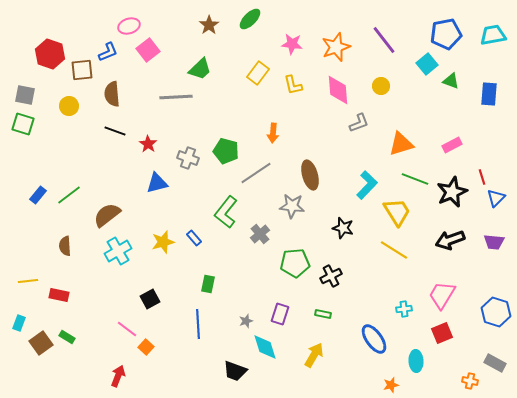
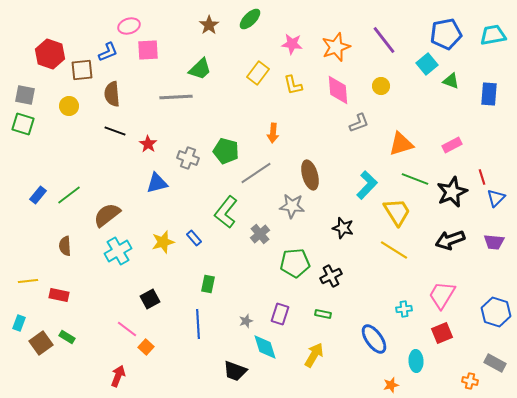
pink square at (148, 50): rotated 35 degrees clockwise
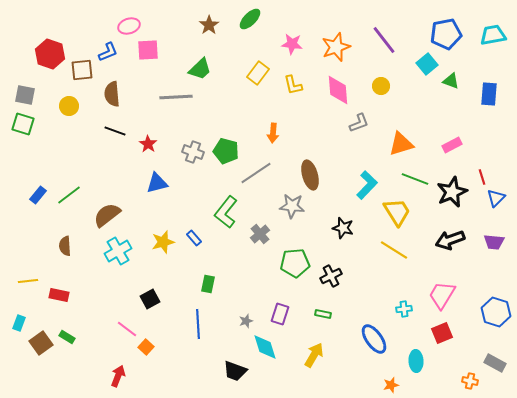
gray cross at (188, 158): moved 5 px right, 6 px up
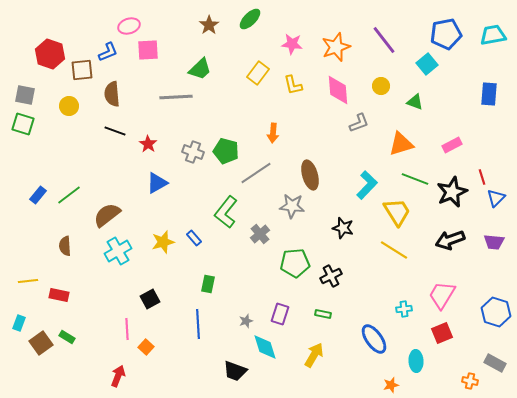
green triangle at (451, 81): moved 36 px left, 21 px down
blue triangle at (157, 183): rotated 15 degrees counterclockwise
pink line at (127, 329): rotated 50 degrees clockwise
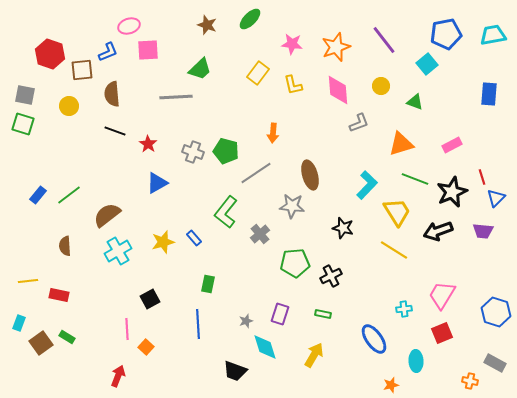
brown star at (209, 25): moved 2 px left; rotated 18 degrees counterclockwise
black arrow at (450, 240): moved 12 px left, 9 px up
purple trapezoid at (494, 242): moved 11 px left, 11 px up
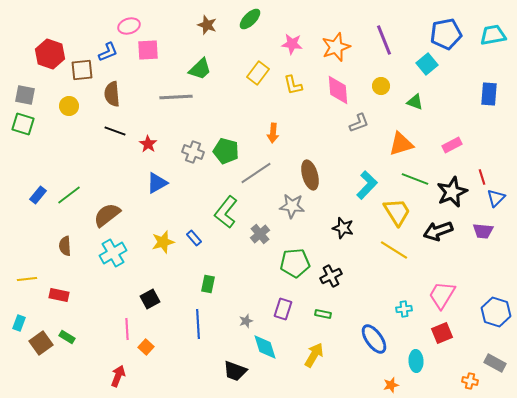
purple line at (384, 40): rotated 16 degrees clockwise
cyan cross at (118, 251): moved 5 px left, 2 px down
yellow line at (28, 281): moved 1 px left, 2 px up
purple rectangle at (280, 314): moved 3 px right, 5 px up
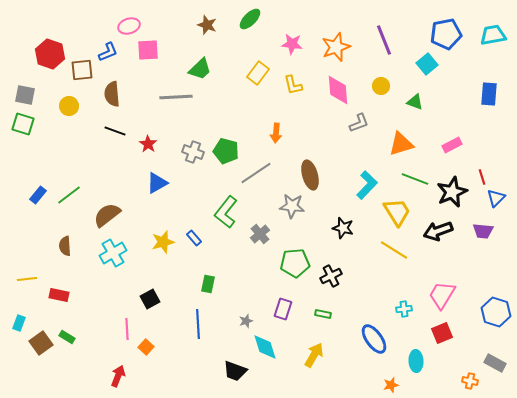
orange arrow at (273, 133): moved 3 px right
